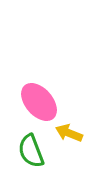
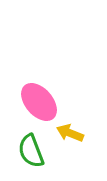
yellow arrow: moved 1 px right
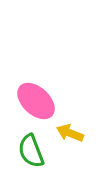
pink ellipse: moved 3 px left, 1 px up; rotated 6 degrees counterclockwise
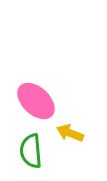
green semicircle: rotated 16 degrees clockwise
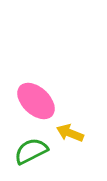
green semicircle: rotated 68 degrees clockwise
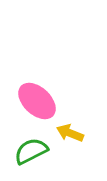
pink ellipse: moved 1 px right
